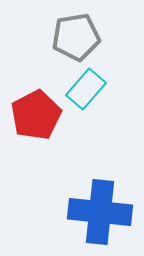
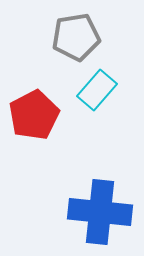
cyan rectangle: moved 11 px right, 1 px down
red pentagon: moved 2 px left
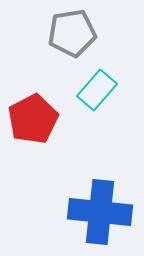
gray pentagon: moved 4 px left, 4 px up
red pentagon: moved 1 px left, 4 px down
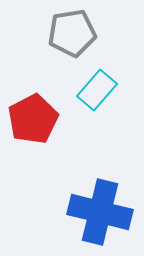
blue cross: rotated 8 degrees clockwise
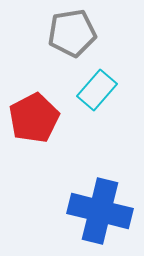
red pentagon: moved 1 px right, 1 px up
blue cross: moved 1 px up
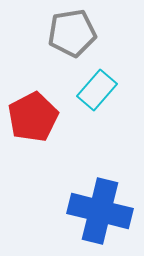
red pentagon: moved 1 px left, 1 px up
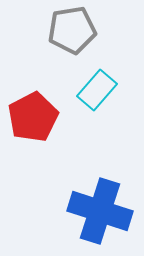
gray pentagon: moved 3 px up
blue cross: rotated 4 degrees clockwise
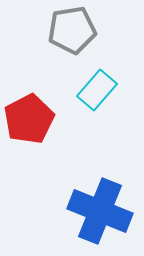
red pentagon: moved 4 px left, 2 px down
blue cross: rotated 4 degrees clockwise
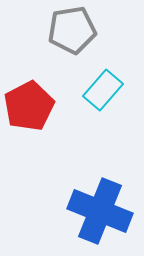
cyan rectangle: moved 6 px right
red pentagon: moved 13 px up
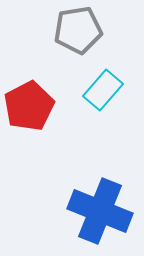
gray pentagon: moved 6 px right
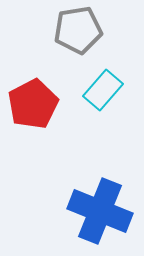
red pentagon: moved 4 px right, 2 px up
